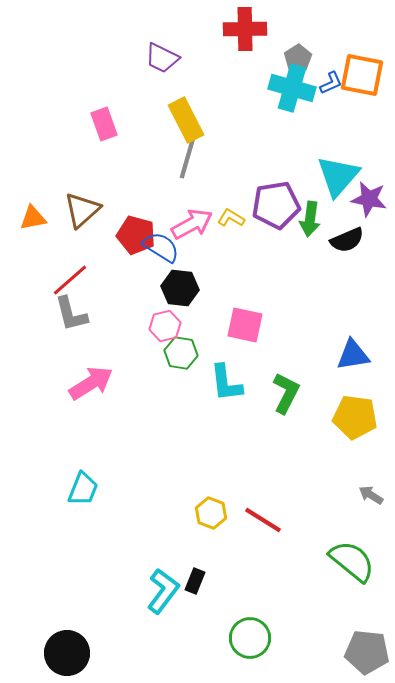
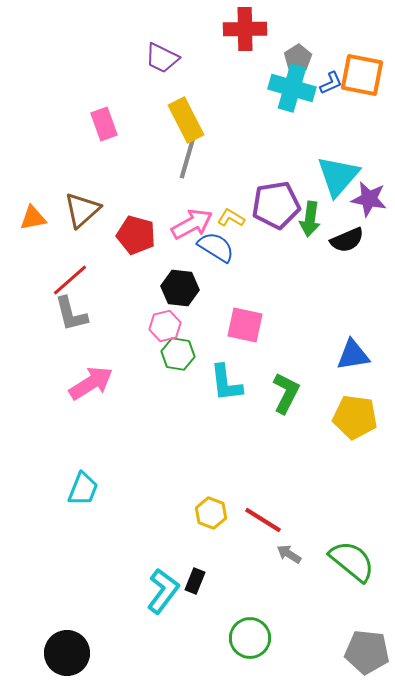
blue semicircle at (161, 247): moved 55 px right
green hexagon at (181, 353): moved 3 px left, 1 px down
gray arrow at (371, 495): moved 82 px left, 59 px down
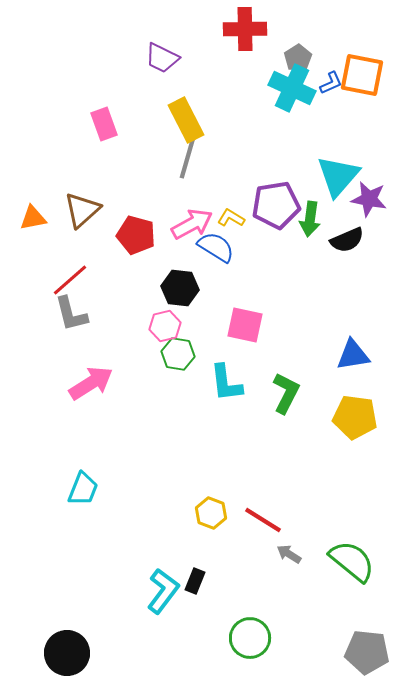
cyan cross at (292, 88): rotated 9 degrees clockwise
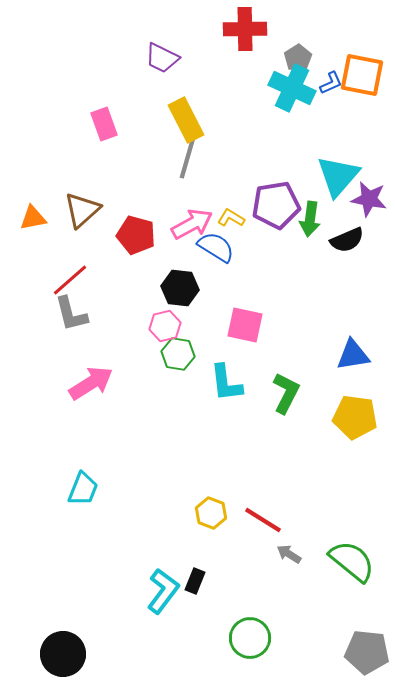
black circle at (67, 653): moved 4 px left, 1 px down
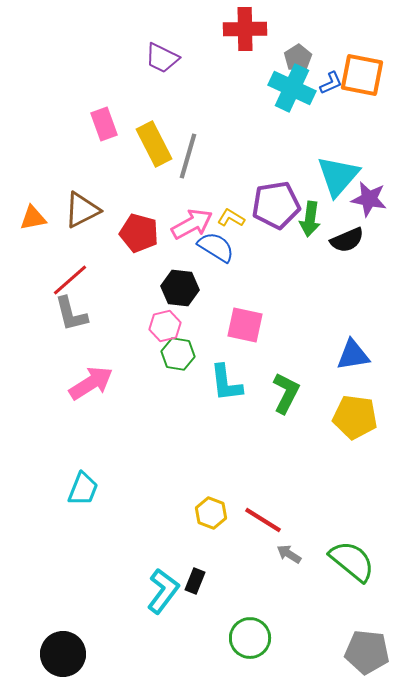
yellow rectangle at (186, 120): moved 32 px left, 24 px down
brown triangle at (82, 210): rotated 15 degrees clockwise
red pentagon at (136, 235): moved 3 px right, 2 px up
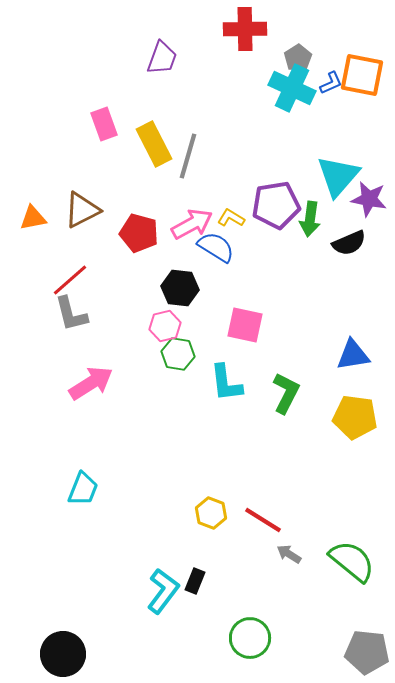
purple trapezoid at (162, 58): rotated 96 degrees counterclockwise
black semicircle at (347, 240): moved 2 px right, 3 px down
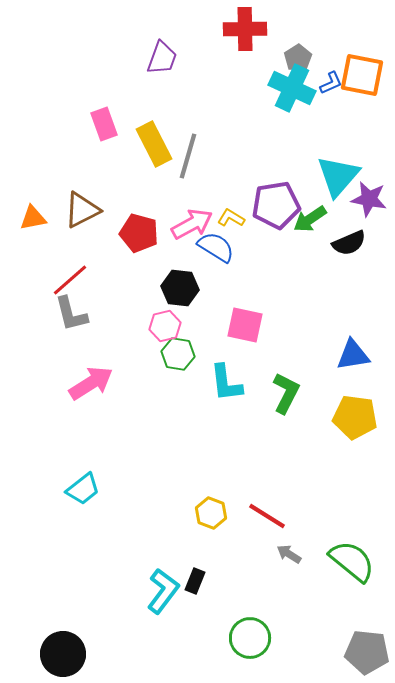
green arrow at (310, 219): rotated 48 degrees clockwise
cyan trapezoid at (83, 489): rotated 30 degrees clockwise
red line at (263, 520): moved 4 px right, 4 px up
